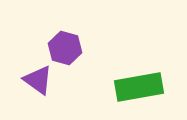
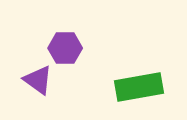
purple hexagon: rotated 16 degrees counterclockwise
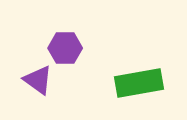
green rectangle: moved 4 px up
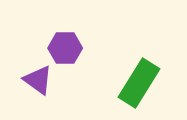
green rectangle: rotated 48 degrees counterclockwise
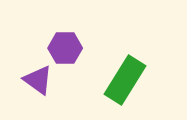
green rectangle: moved 14 px left, 3 px up
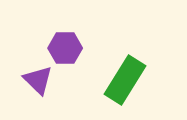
purple triangle: rotated 8 degrees clockwise
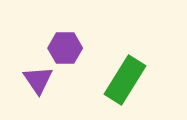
purple triangle: rotated 12 degrees clockwise
